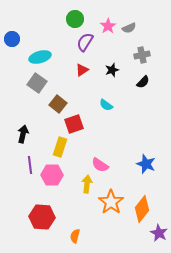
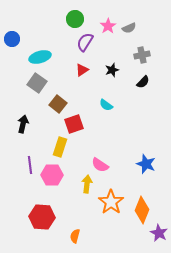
black arrow: moved 10 px up
orange diamond: moved 1 px down; rotated 16 degrees counterclockwise
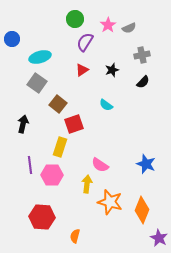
pink star: moved 1 px up
orange star: moved 1 px left; rotated 20 degrees counterclockwise
purple star: moved 5 px down
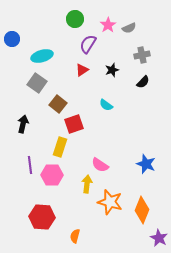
purple semicircle: moved 3 px right, 2 px down
cyan ellipse: moved 2 px right, 1 px up
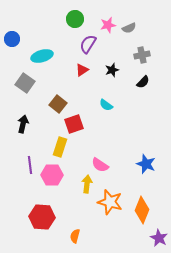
pink star: rotated 21 degrees clockwise
gray square: moved 12 px left
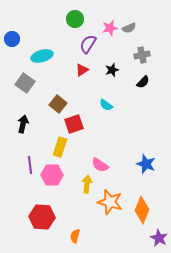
pink star: moved 2 px right, 3 px down
